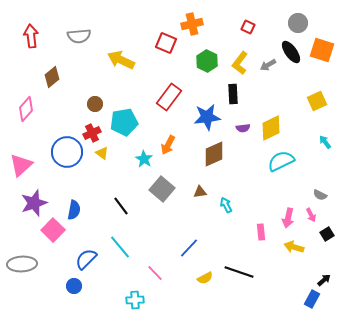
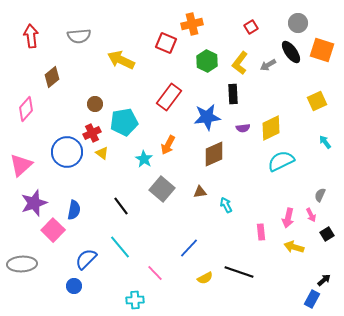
red square at (248, 27): moved 3 px right; rotated 32 degrees clockwise
gray semicircle at (320, 195): rotated 88 degrees clockwise
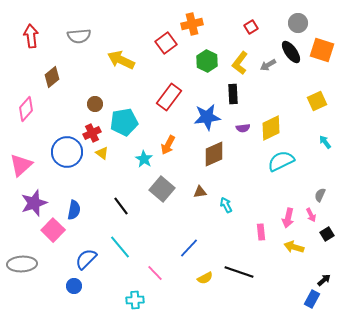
red square at (166, 43): rotated 30 degrees clockwise
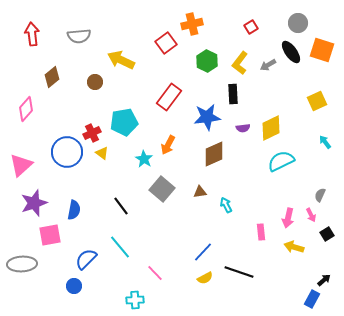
red arrow at (31, 36): moved 1 px right, 2 px up
brown circle at (95, 104): moved 22 px up
pink square at (53, 230): moved 3 px left, 5 px down; rotated 35 degrees clockwise
blue line at (189, 248): moved 14 px right, 4 px down
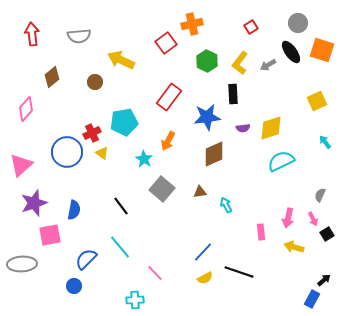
yellow diamond at (271, 128): rotated 8 degrees clockwise
orange arrow at (168, 145): moved 4 px up
pink arrow at (311, 215): moved 2 px right, 4 px down
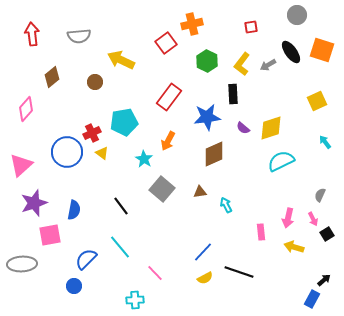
gray circle at (298, 23): moved 1 px left, 8 px up
red square at (251, 27): rotated 24 degrees clockwise
yellow L-shape at (240, 63): moved 2 px right, 1 px down
purple semicircle at (243, 128): rotated 48 degrees clockwise
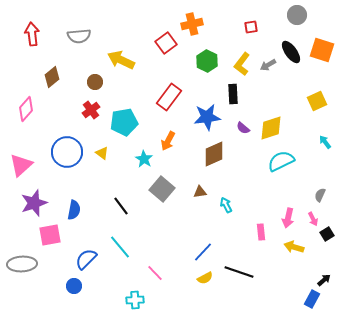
red cross at (92, 133): moved 1 px left, 23 px up; rotated 12 degrees counterclockwise
